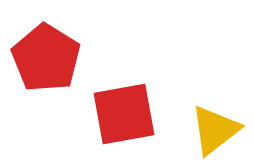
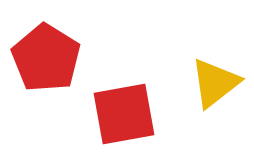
yellow triangle: moved 47 px up
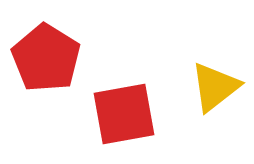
yellow triangle: moved 4 px down
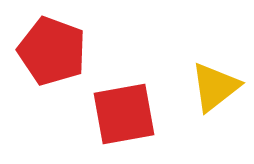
red pentagon: moved 6 px right, 7 px up; rotated 12 degrees counterclockwise
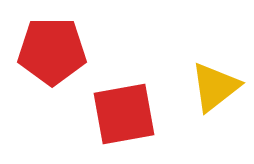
red pentagon: rotated 20 degrees counterclockwise
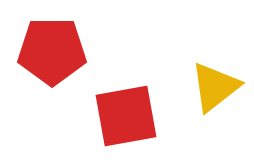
red square: moved 2 px right, 2 px down
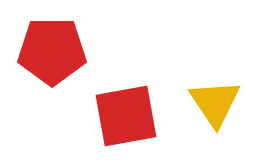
yellow triangle: moved 16 px down; rotated 26 degrees counterclockwise
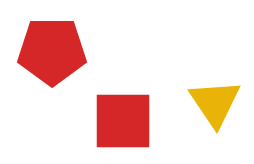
red square: moved 3 px left, 5 px down; rotated 10 degrees clockwise
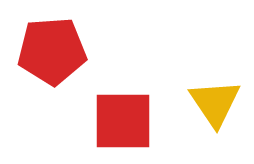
red pentagon: rotated 4 degrees counterclockwise
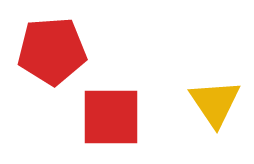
red square: moved 12 px left, 4 px up
